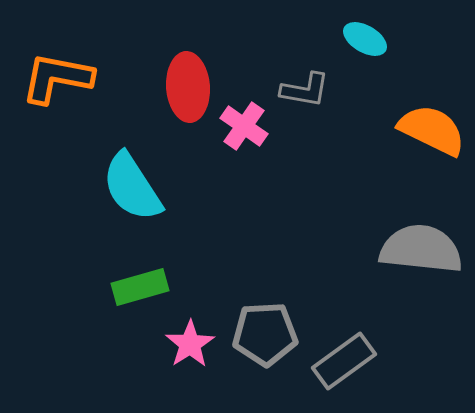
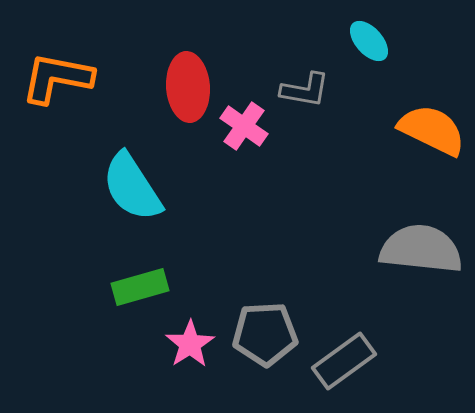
cyan ellipse: moved 4 px right, 2 px down; rotated 18 degrees clockwise
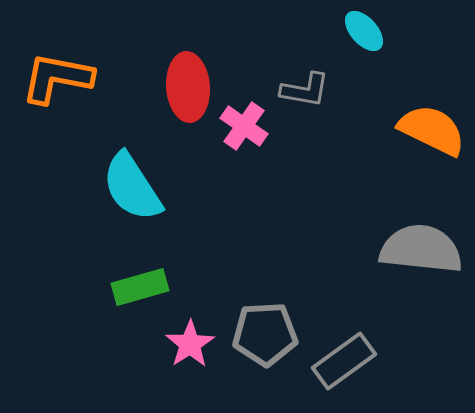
cyan ellipse: moved 5 px left, 10 px up
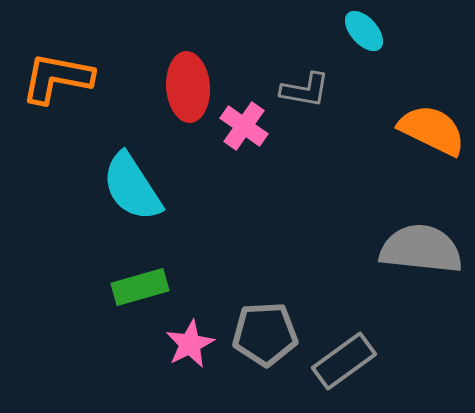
pink star: rotated 6 degrees clockwise
